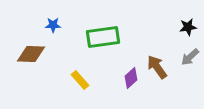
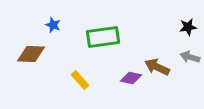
blue star: rotated 21 degrees clockwise
gray arrow: rotated 60 degrees clockwise
brown arrow: rotated 30 degrees counterclockwise
purple diamond: rotated 55 degrees clockwise
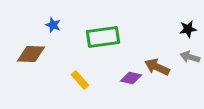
black star: moved 2 px down
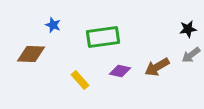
gray arrow: moved 1 px right, 2 px up; rotated 54 degrees counterclockwise
brown arrow: rotated 55 degrees counterclockwise
purple diamond: moved 11 px left, 7 px up
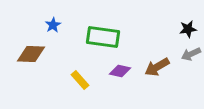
blue star: rotated 21 degrees clockwise
green rectangle: rotated 16 degrees clockwise
gray arrow: moved 1 px up; rotated 12 degrees clockwise
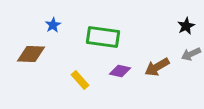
black star: moved 2 px left, 3 px up; rotated 18 degrees counterclockwise
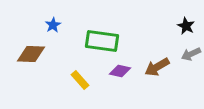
black star: rotated 18 degrees counterclockwise
green rectangle: moved 1 px left, 4 px down
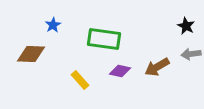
green rectangle: moved 2 px right, 2 px up
gray arrow: rotated 18 degrees clockwise
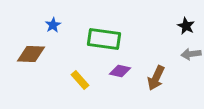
brown arrow: moved 1 px left, 11 px down; rotated 35 degrees counterclockwise
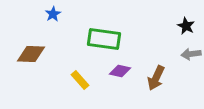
blue star: moved 11 px up
